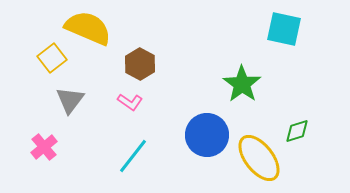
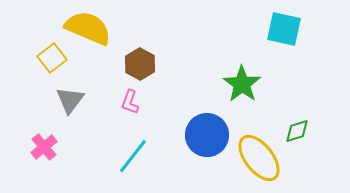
pink L-shape: rotated 75 degrees clockwise
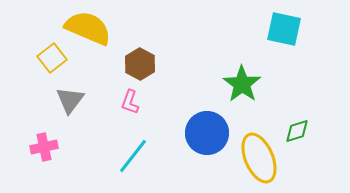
blue circle: moved 2 px up
pink cross: rotated 28 degrees clockwise
yellow ellipse: rotated 15 degrees clockwise
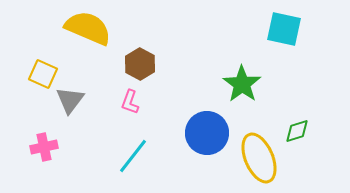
yellow square: moved 9 px left, 16 px down; rotated 28 degrees counterclockwise
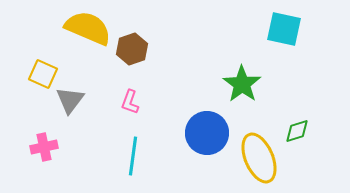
brown hexagon: moved 8 px left, 15 px up; rotated 12 degrees clockwise
cyan line: rotated 30 degrees counterclockwise
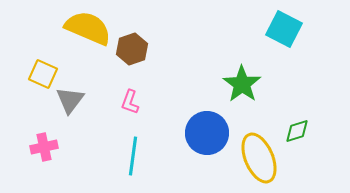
cyan square: rotated 15 degrees clockwise
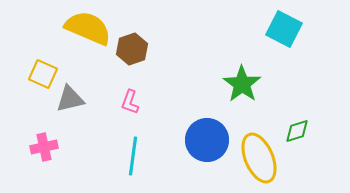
gray triangle: moved 1 px up; rotated 40 degrees clockwise
blue circle: moved 7 px down
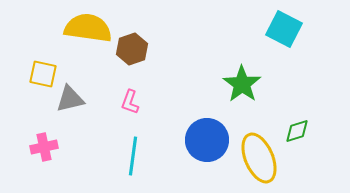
yellow semicircle: rotated 15 degrees counterclockwise
yellow square: rotated 12 degrees counterclockwise
